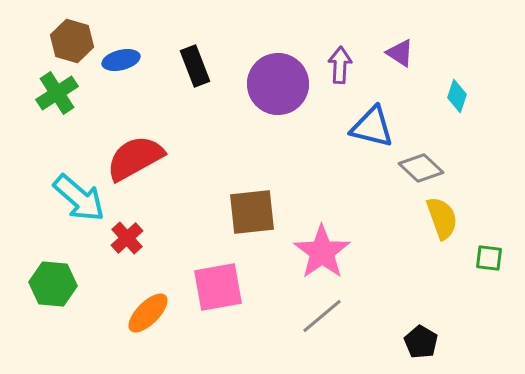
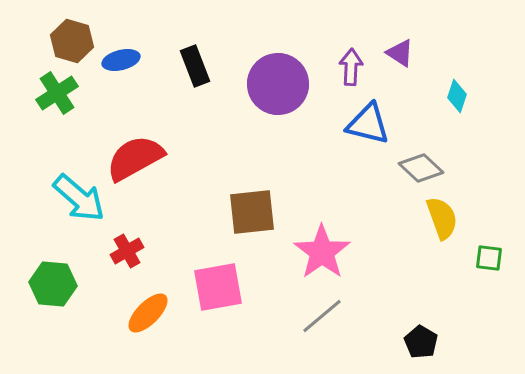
purple arrow: moved 11 px right, 2 px down
blue triangle: moved 4 px left, 3 px up
red cross: moved 13 px down; rotated 12 degrees clockwise
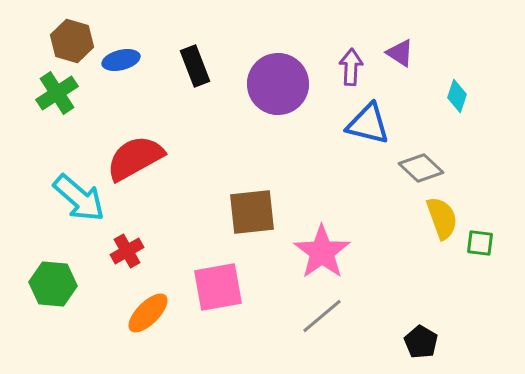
green square: moved 9 px left, 15 px up
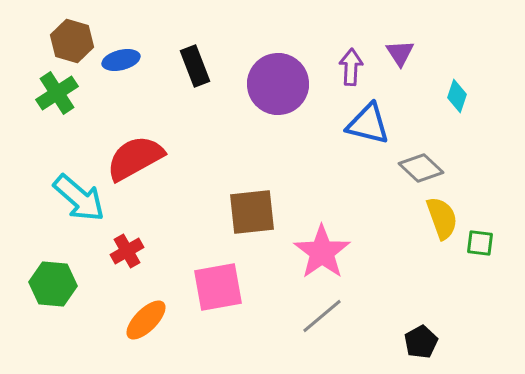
purple triangle: rotated 24 degrees clockwise
orange ellipse: moved 2 px left, 7 px down
black pentagon: rotated 12 degrees clockwise
